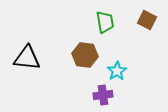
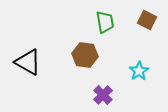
black triangle: moved 1 px right, 4 px down; rotated 24 degrees clockwise
cyan star: moved 22 px right
purple cross: rotated 36 degrees counterclockwise
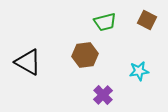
green trapezoid: rotated 85 degrees clockwise
brown hexagon: rotated 15 degrees counterclockwise
cyan star: rotated 24 degrees clockwise
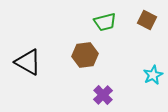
cyan star: moved 14 px right, 4 px down; rotated 18 degrees counterclockwise
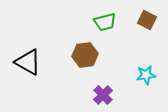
cyan star: moved 7 px left; rotated 18 degrees clockwise
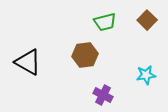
brown square: rotated 18 degrees clockwise
purple cross: rotated 18 degrees counterclockwise
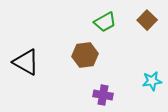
green trapezoid: rotated 15 degrees counterclockwise
black triangle: moved 2 px left
cyan star: moved 6 px right, 6 px down
purple cross: rotated 18 degrees counterclockwise
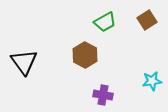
brown square: rotated 12 degrees clockwise
brown hexagon: rotated 25 degrees counterclockwise
black triangle: moved 2 px left; rotated 24 degrees clockwise
